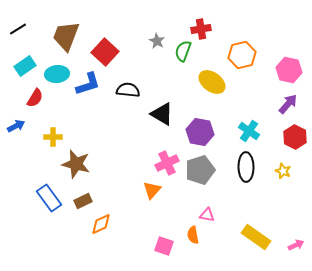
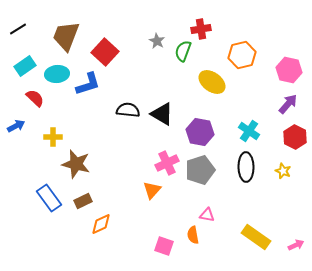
black semicircle: moved 20 px down
red semicircle: rotated 78 degrees counterclockwise
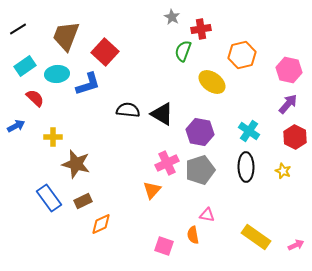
gray star: moved 15 px right, 24 px up
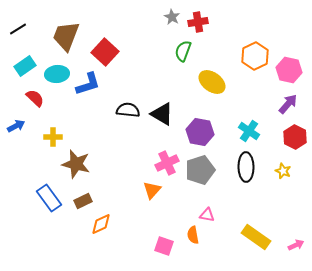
red cross: moved 3 px left, 7 px up
orange hexagon: moved 13 px right, 1 px down; rotated 12 degrees counterclockwise
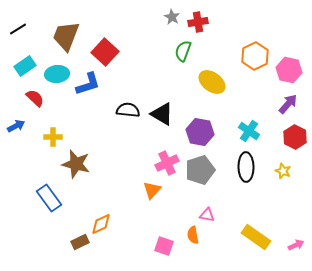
brown rectangle: moved 3 px left, 41 px down
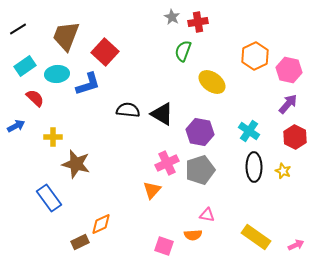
black ellipse: moved 8 px right
orange semicircle: rotated 84 degrees counterclockwise
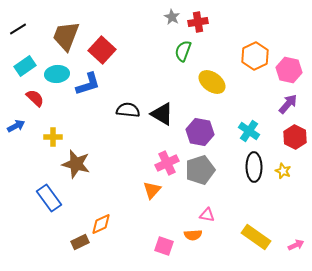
red square: moved 3 px left, 2 px up
